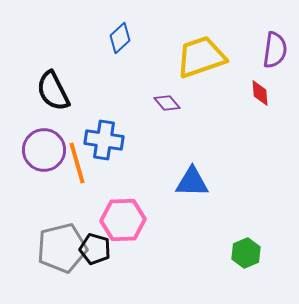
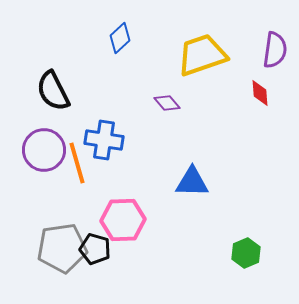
yellow trapezoid: moved 1 px right, 2 px up
gray pentagon: rotated 6 degrees clockwise
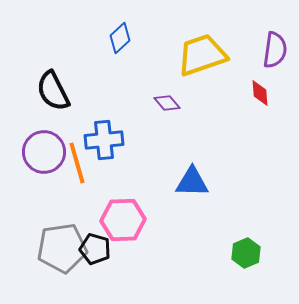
blue cross: rotated 15 degrees counterclockwise
purple circle: moved 2 px down
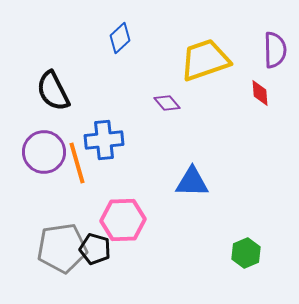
purple semicircle: rotated 9 degrees counterclockwise
yellow trapezoid: moved 3 px right, 5 px down
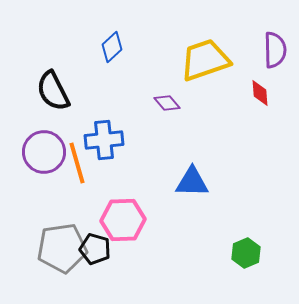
blue diamond: moved 8 px left, 9 px down
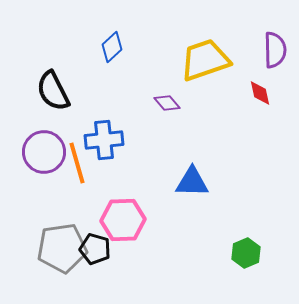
red diamond: rotated 8 degrees counterclockwise
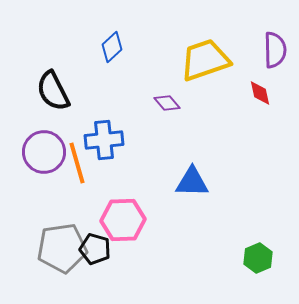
green hexagon: moved 12 px right, 5 px down
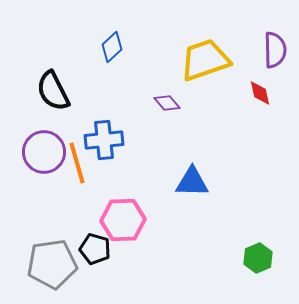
gray pentagon: moved 10 px left, 16 px down
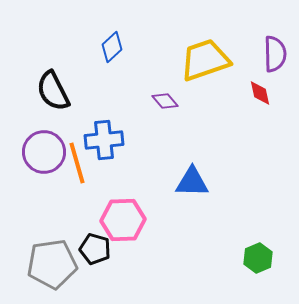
purple semicircle: moved 4 px down
purple diamond: moved 2 px left, 2 px up
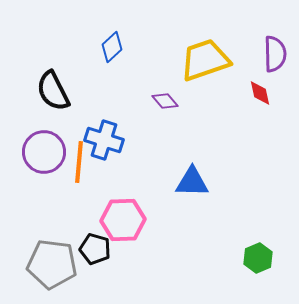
blue cross: rotated 24 degrees clockwise
orange line: moved 2 px right, 1 px up; rotated 21 degrees clockwise
gray pentagon: rotated 15 degrees clockwise
